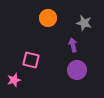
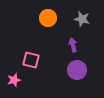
gray star: moved 2 px left, 4 px up
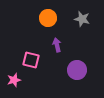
purple arrow: moved 16 px left
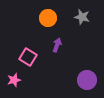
gray star: moved 2 px up
purple arrow: rotated 32 degrees clockwise
pink square: moved 3 px left, 3 px up; rotated 18 degrees clockwise
purple circle: moved 10 px right, 10 px down
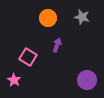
pink star: rotated 24 degrees counterclockwise
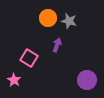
gray star: moved 13 px left, 4 px down
pink square: moved 1 px right, 1 px down
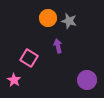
purple arrow: moved 1 px right, 1 px down; rotated 32 degrees counterclockwise
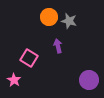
orange circle: moved 1 px right, 1 px up
purple circle: moved 2 px right
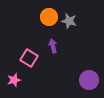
purple arrow: moved 5 px left
pink star: rotated 24 degrees clockwise
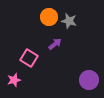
purple arrow: moved 2 px right, 2 px up; rotated 64 degrees clockwise
